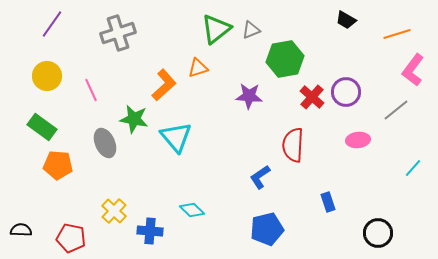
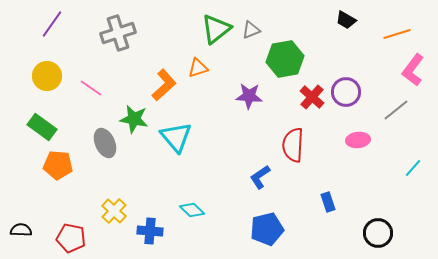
pink line: moved 2 px up; rotated 30 degrees counterclockwise
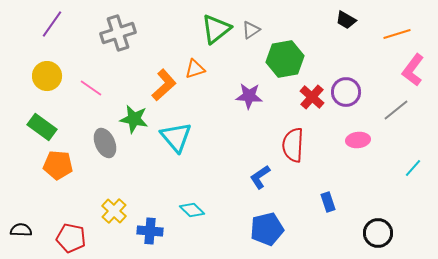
gray triangle: rotated 12 degrees counterclockwise
orange triangle: moved 3 px left, 1 px down
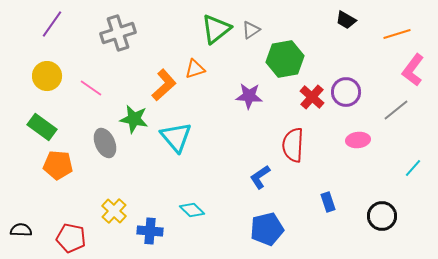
black circle: moved 4 px right, 17 px up
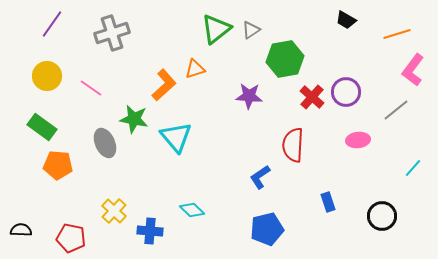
gray cross: moved 6 px left
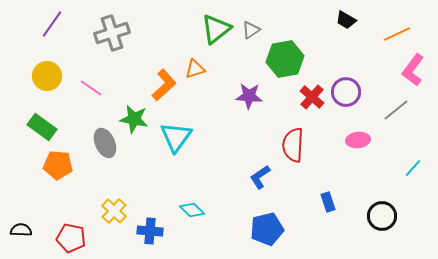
orange line: rotated 8 degrees counterclockwise
cyan triangle: rotated 16 degrees clockwise
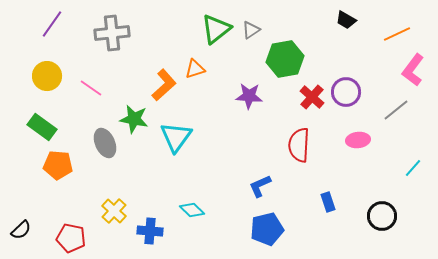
gray cross: rotated 12 degrees clockwise
red semicircle: moved 6 px right
blue L-shape: moved 9 px down; rotated 10 degrees clockwise
black semicircle: rotated 135 degrees clockwise
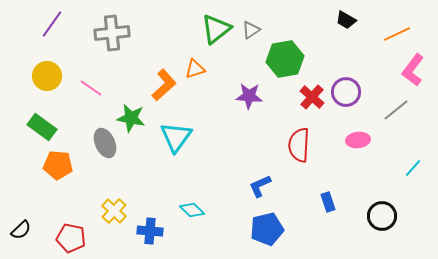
green star: moved 3 px left, 1 px up
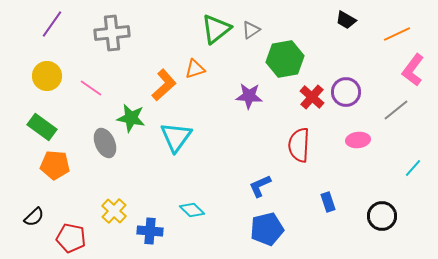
orange pentagon: moved 3 px left
black semicircle: moved 13 px right, 13 px up
